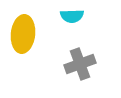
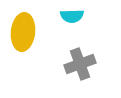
yellow ellipse: moved 2 px up
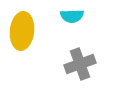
yellow ellipse: moved 1 px left, 1 px up
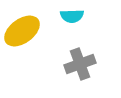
yellow ellipse: rotated 48 degrees clockwise
